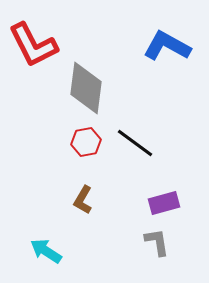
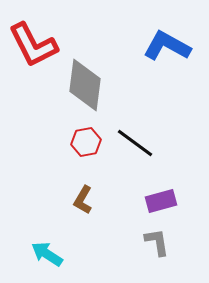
gray diamond: moved 1 px left, 3 px up
purple rectangle: moved 3 px left, 2 px up
cyan arrow: moved 1 px right, 3 px down
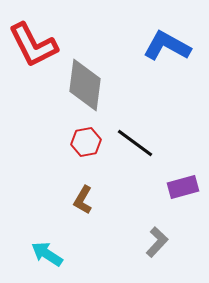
purple rectangle: moved 22 px right, 14 px up
gray L-shape: rotated 52 degrees clockwise
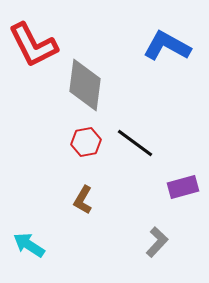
cyan arrow: moved 18 px left, 9 px up
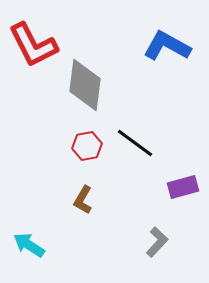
red hexagon: moved 1 px right, 4 px down
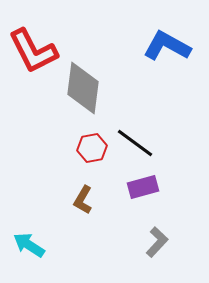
red L-shape: moved 6 px down
gray diamond: moved 2 px left, 3 px down
red hexagon: moved 5 px right, 2 px down
purple rectangle: moved 40 px left
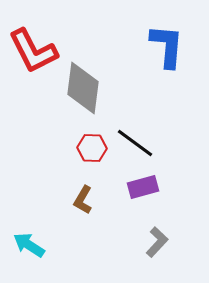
blue L-shape: rotated 66 degrees clockwise
red hexagon: rotated 12 degrees clockwise
